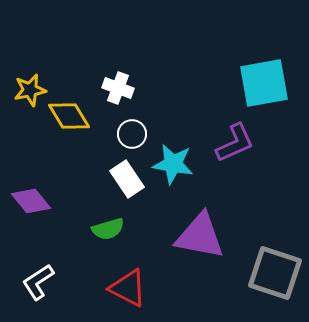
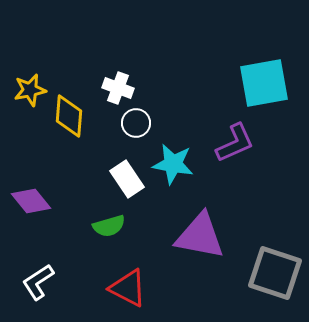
yellow diamond: rotated 36 degrees clockwise
white circle: moved 4 px right, 11 px up
green semicircle: moved 1 px right, 3 px up
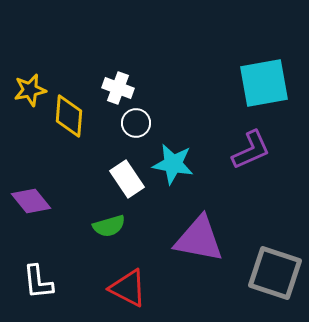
purple L-shape: moved 16 px right, 7 px down
purple triangle: moved 1 px left, 3 px down
white L-shape: rotated 63 degrees counterclockwise
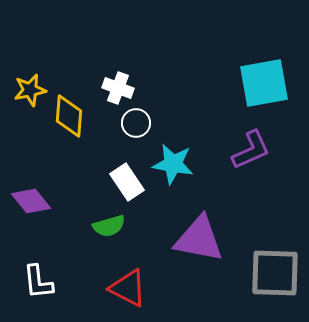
white rectangle: moved 3 px down
gray square: rotated 16 degrees counterclockwise
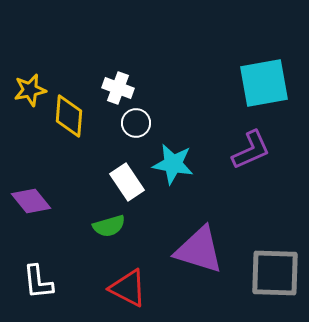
purple triangle: moved 11 px down; rotated 6 degrees clockwise
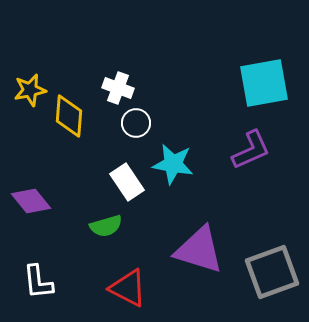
green semicircle: moved 3 px left
gray square: moved 3 px left, 1 px up; rotated 22 degrees counterclockwise
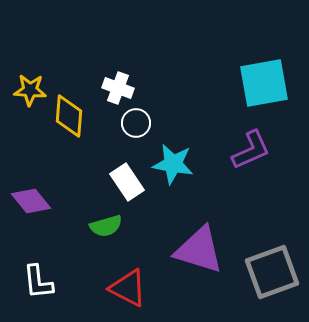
yellow star: rotated 16 degrees clockwise
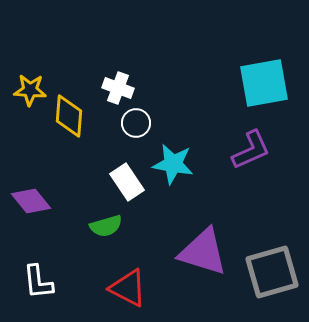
purple triangle: moved 4 px right, 2 px down
gray square: rotated 4 degrees clockwise
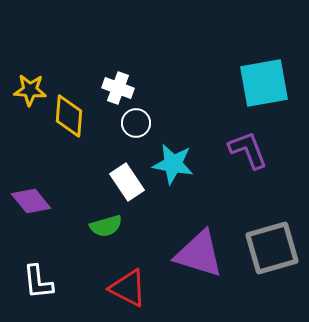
purple L-shape: moved 3 px left; rotated 87 degrees counterclockwise
purple triangle: moved 4 px left, 2 px down
gray square: moved 24 px up
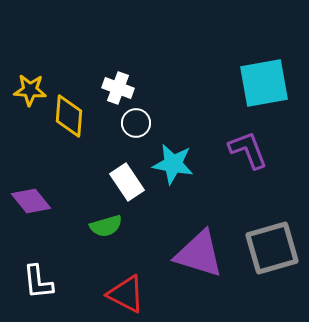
red triangle: moved 2 px left, 6 px down
